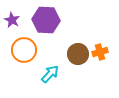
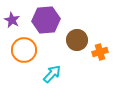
purple hexagon: rotated 8 degrees counterclockwise
brown circle: moved 1 px left, 14 px up
cyan arrow: moved 2 px right
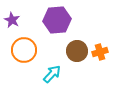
purple hexagon: moved 11 px right
brown circle: moved 11 px down
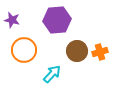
purple star: rotated 14 degrees counterclockwise
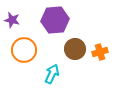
purple hexagon: moved 2 px left
brown circle: moved 2 px left, 2 px up
cyan arrow: rotated 18 degrees counterclockwise
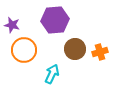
purple star: moved 5 px down
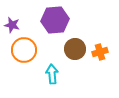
cyan arrow: rotated 30 degrees counterclockwise
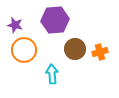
purple star: moved 3 px right
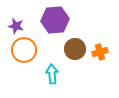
purple star: moved 1 px right, 1 px down
